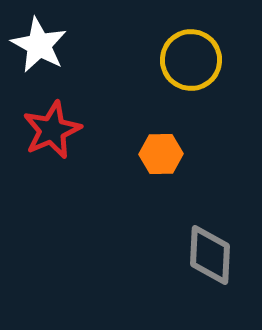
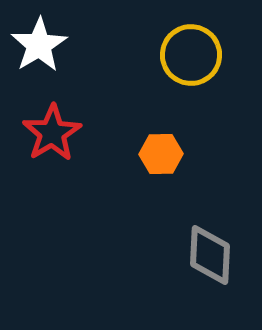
white star: rotated 12 degrees clockwise
yellow circle: moved 5 px up
red star: moved 3 px down; rotated 8 degrees counterclockwise
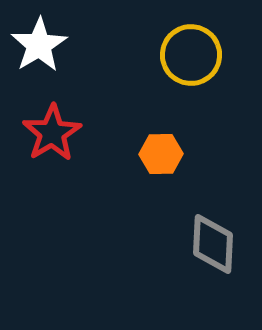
gray diamond: moved 3 px right, 11 px up
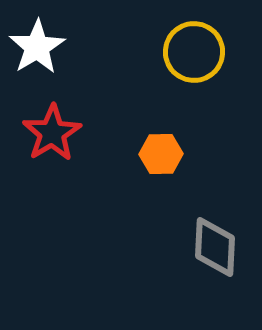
white star: moved 2 px left, 2 px down
yellow circle: moved 3 px right, 3 px up
gray diamond: moved 2 px right, 3 px down
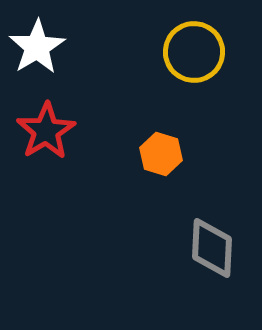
red star: moved 6 px left, 2 px up
orange hexagon: rotated 18 degrees clockwise
gray diamond: moved 3 px left, 1 px down
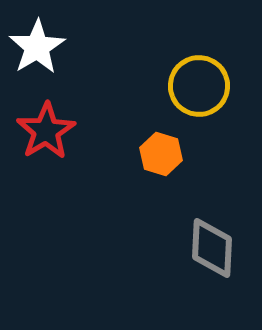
yellow circle: moved 5 px right, 34 px down
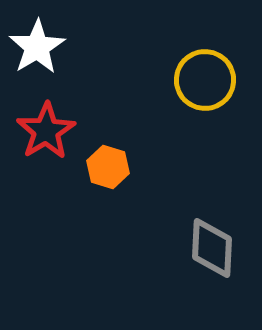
yellow circle: moved 6 px right, 6 px up
orange hexagon: moved 53 px left, 13 px down
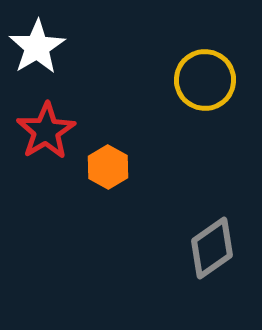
orange hexagon: rotated 12 degrees clockwise
gray diamond: rotated 52 degrees clockwise
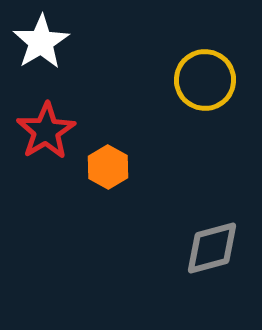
white star: moved 4 px right, 5 px up
gray diamond: rotated 20 degrees clockwise
